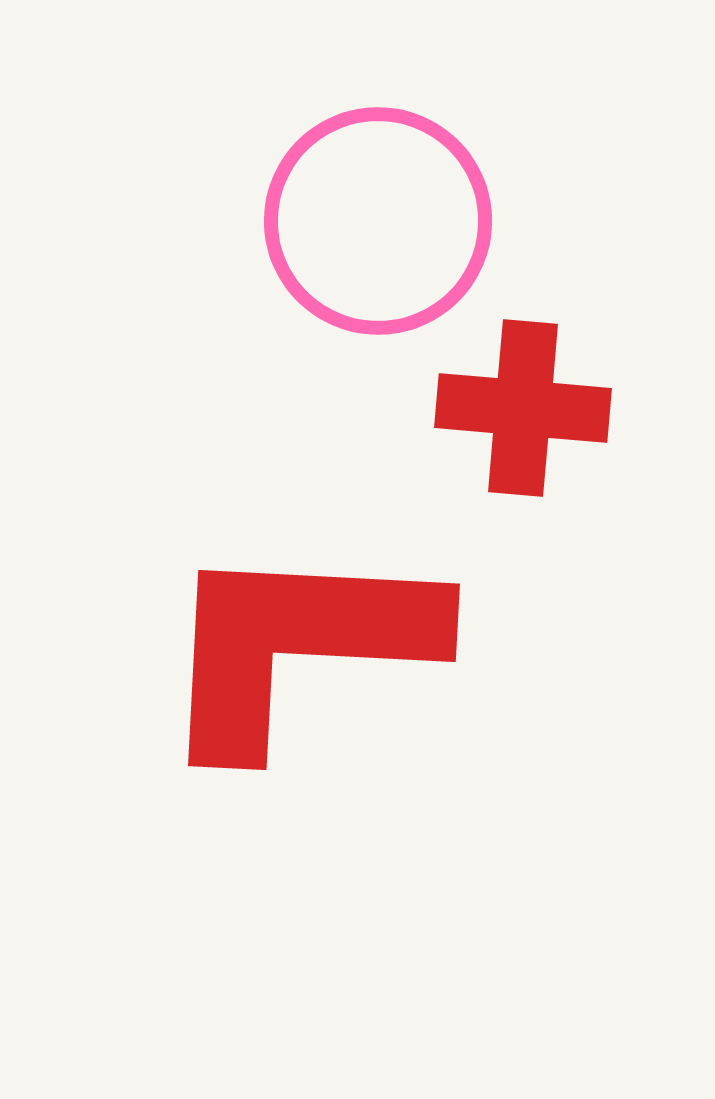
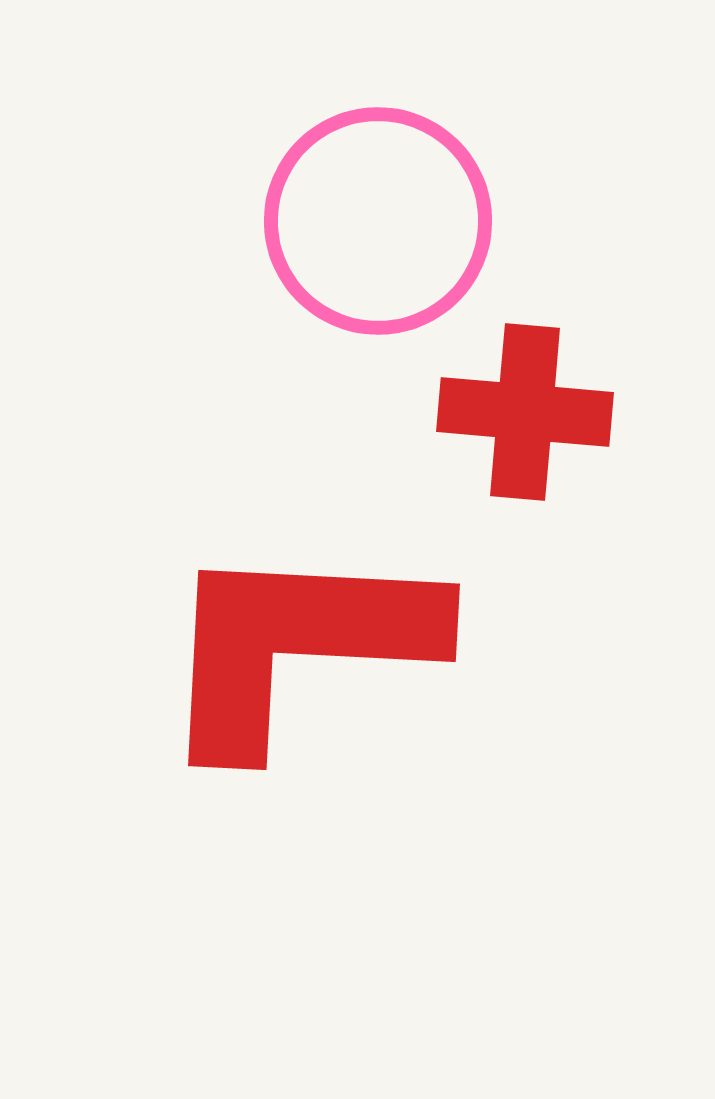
red cross: moved 2 px right, 4 px down
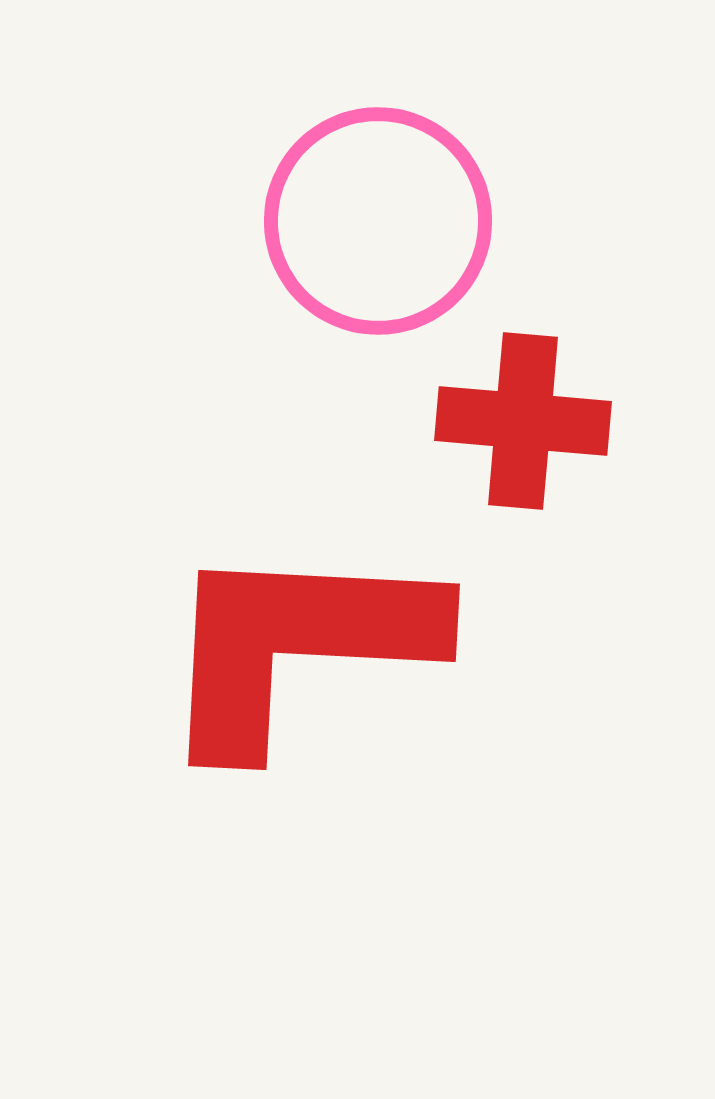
red cross: moved 2 px left, 9 px down
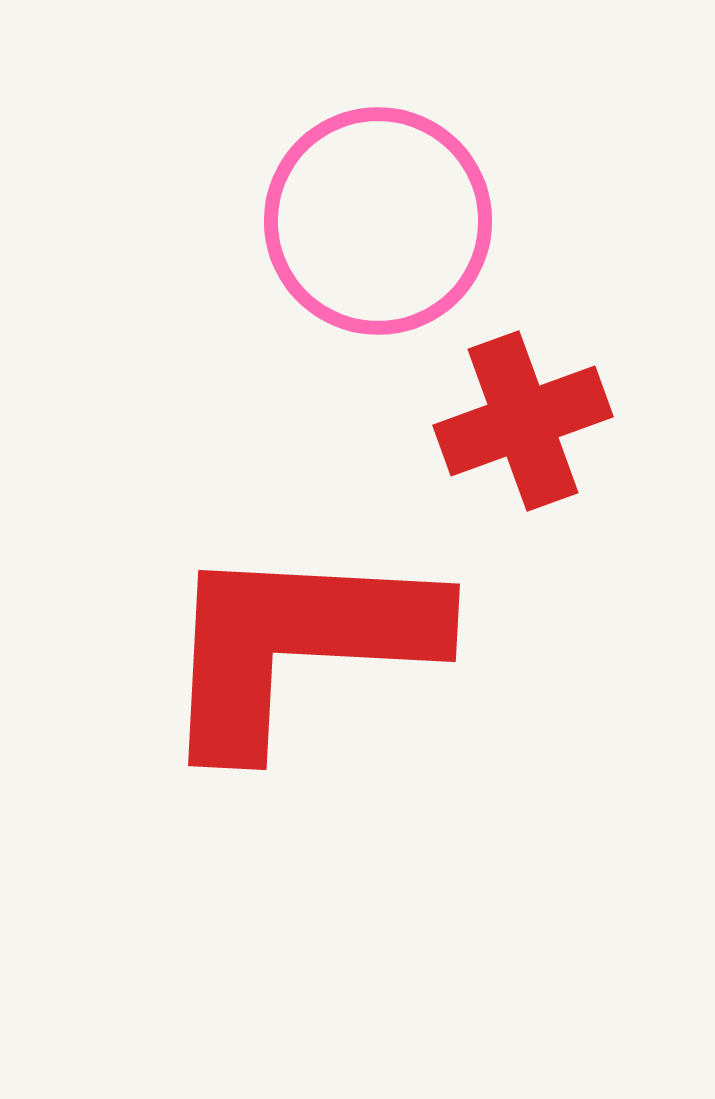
red cross: rotated 25 degrees counterclockwise
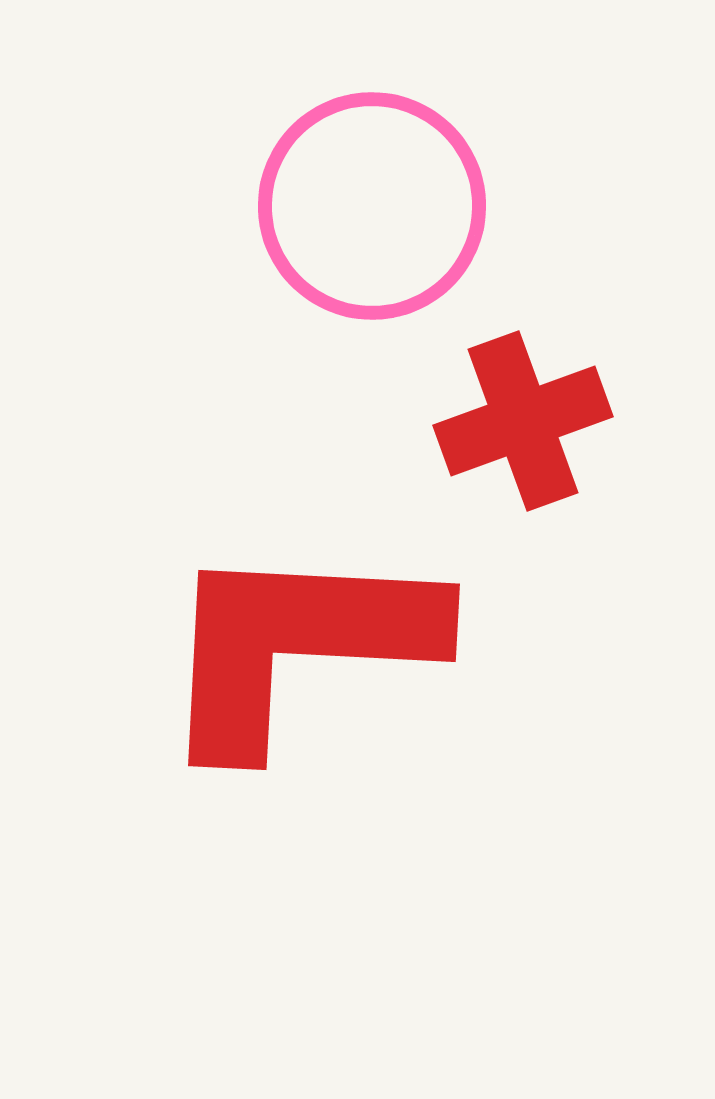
pink circle: moved 6 px left, 15 px up
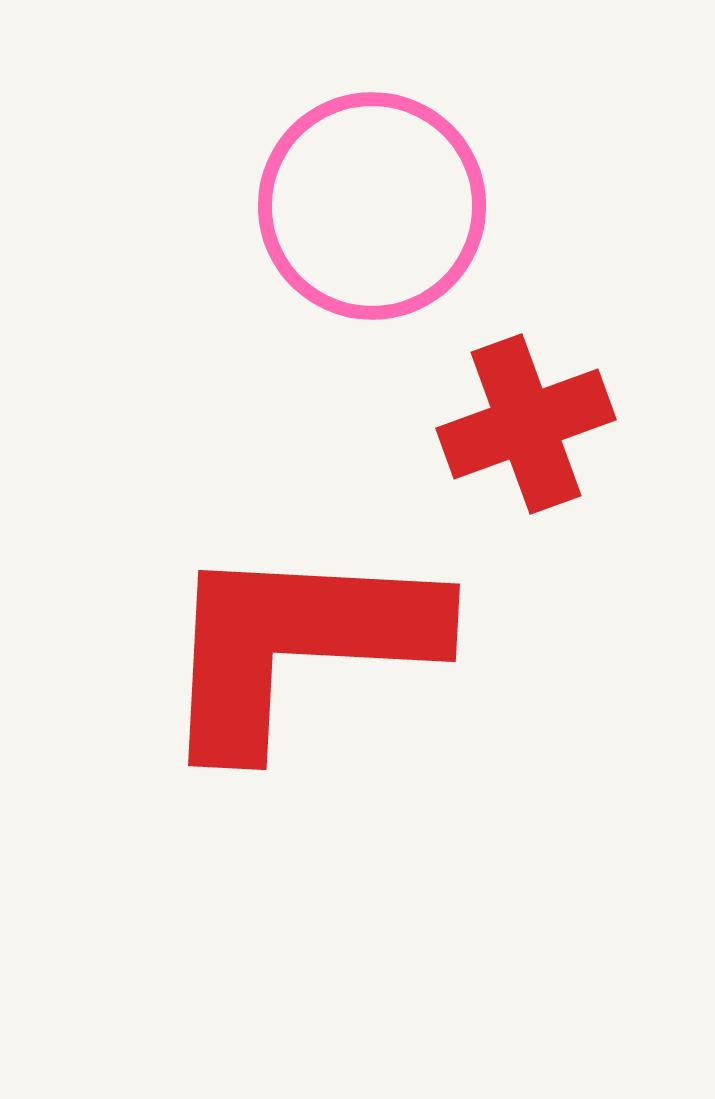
red cross: moved 3 px right, 3 px down
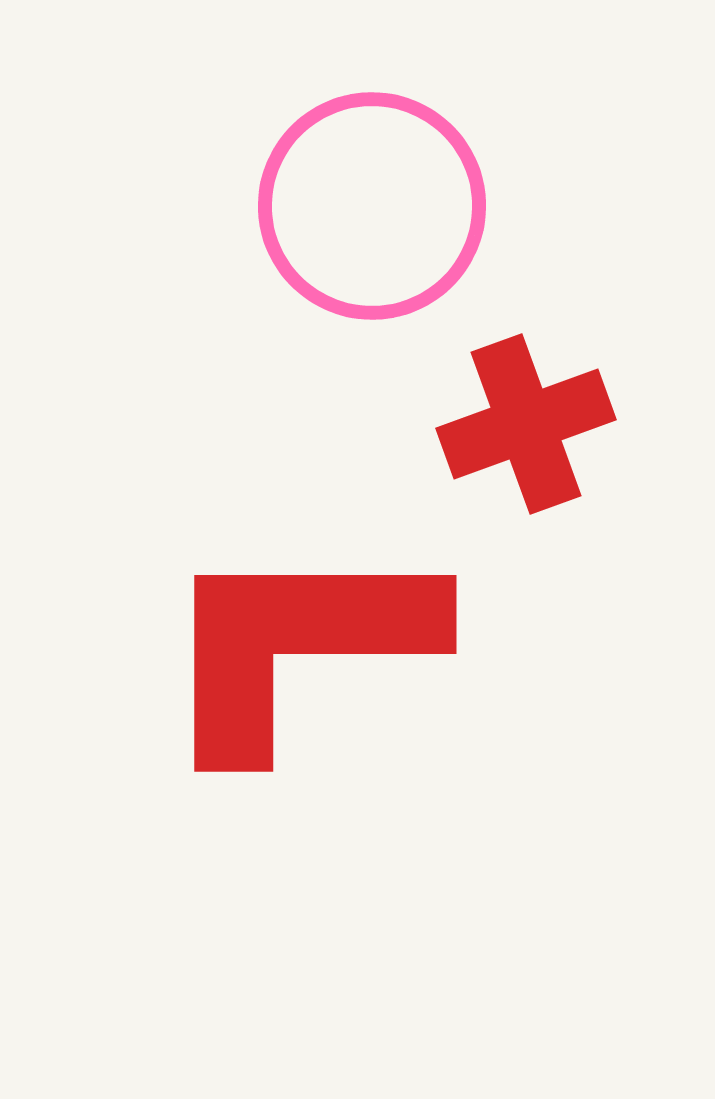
red L-shape: rotated 3 degrees counterclockwise
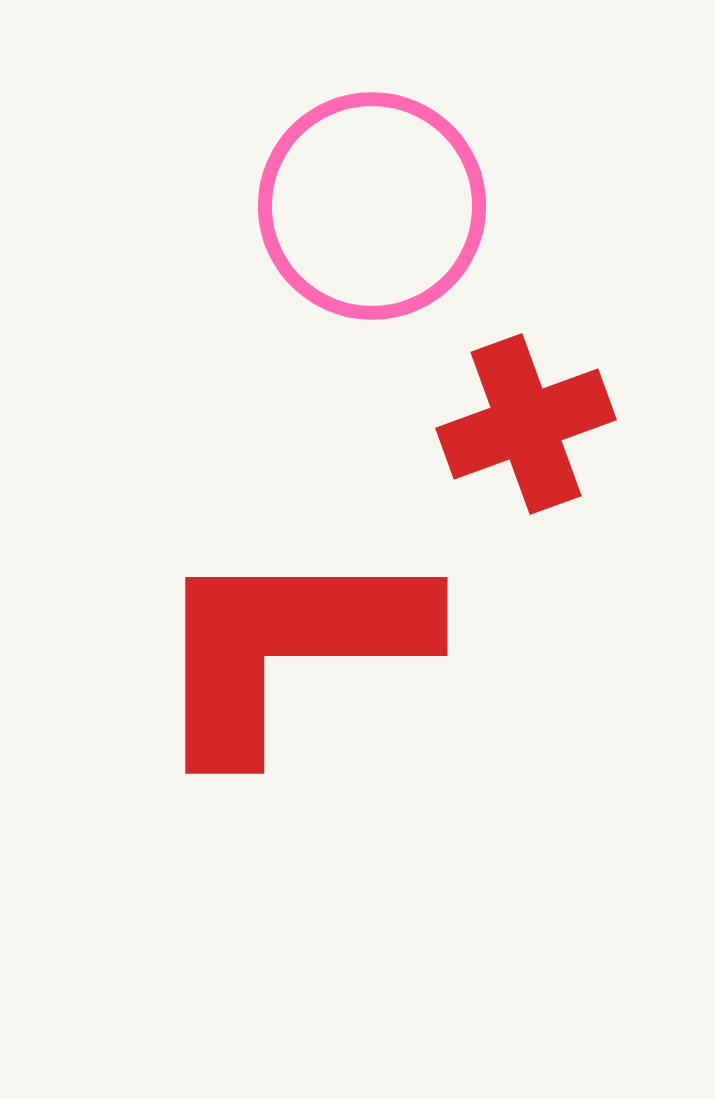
red L-shape: moved 9 px left, 2 px down
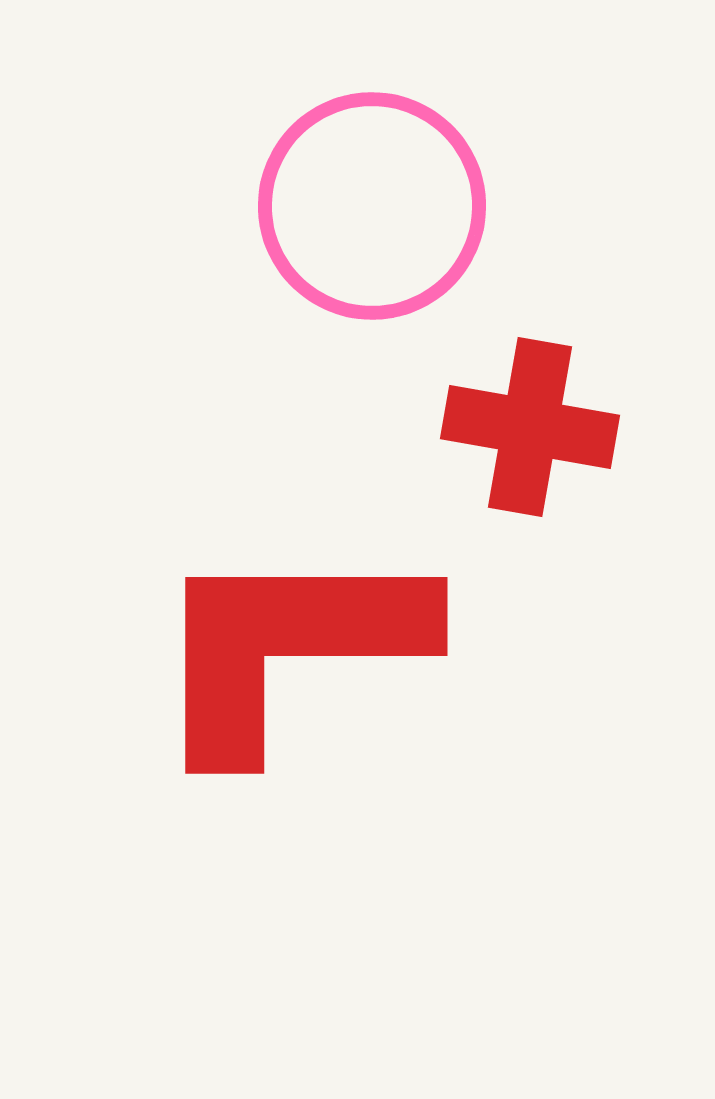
red cross: moved 4 px right, 3 px down; rotated 30 degrees clockwise
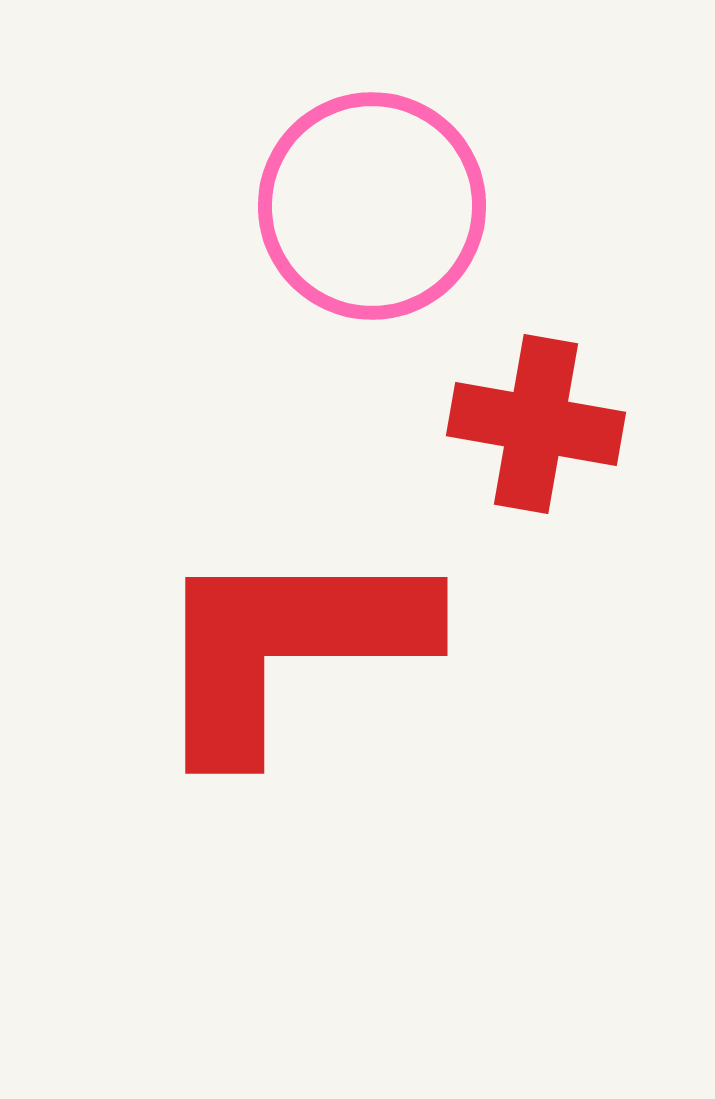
red cross: moved 6 px right, 3 px up
